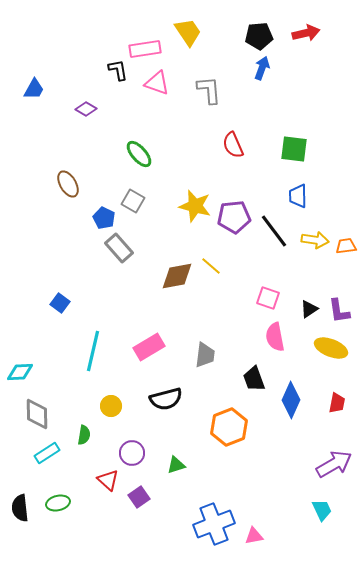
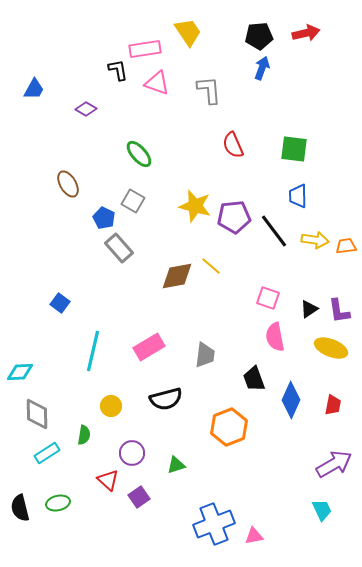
red trapezoid at (337, 403): moved 4 px left, 2 px down
black semicircle at (20, 508): rotated 8 degrees counterclockwise
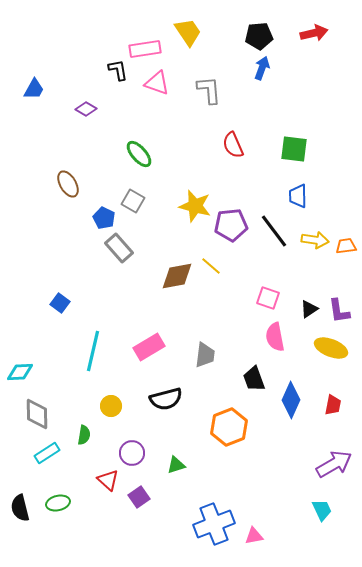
red arrow at (306, 33): moved 8 px right
purple pentagon at (234, 217): moved 3 px left, 8 px down
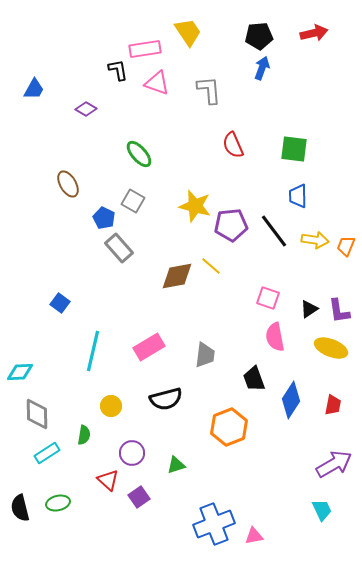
orange trapezoid at (346, 246): rotated 60 degrees counterclockwise
blue diamond at (291, 400): rotated 9 degrees clockwise
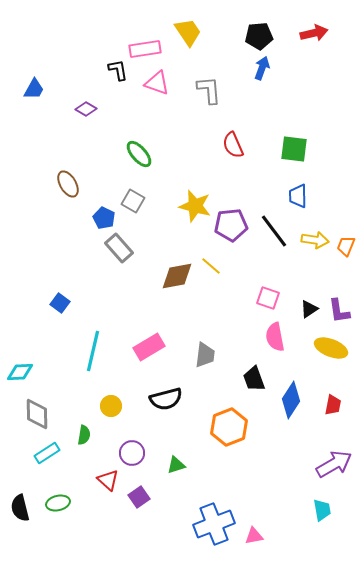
cyan trapezoid at (322, 510): rotated 15 degrees clockwise
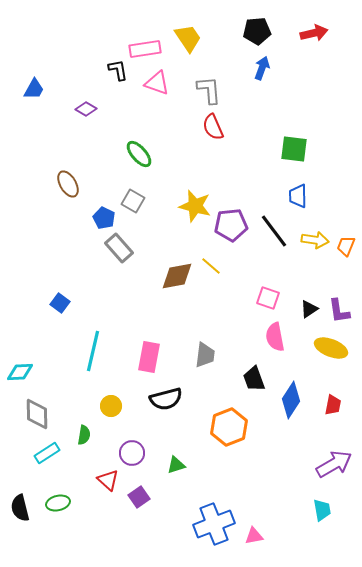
yellow trapezoid at (188, 32): moved 6 px down
black pentagon at (259, 36): moved 2 px left, 5 px up
red semicircle at (233, 145): moved 20 px left, 18 px up
pink rectangle at (149, 347): moved 10 px down; rotated 48 degrees counterclockwise
